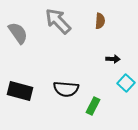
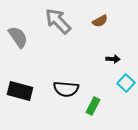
brown semicircle: rotated 56 degrees clockwise
gray semicircle: moved 4 px down
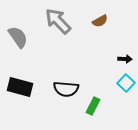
black arrow: moved 12 px right
black rectangle: moved 4 px up
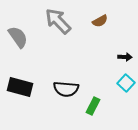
black arrow: moved 2 px up
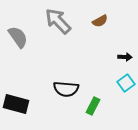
cyan square: rotated 12 degrees clockwise
black rectangle: moved 4 px left, 17 px down
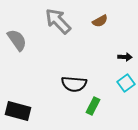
gray semicircle: moved 1 px left, 3 px down
black semicircle: moved 8 px right, 5 px up
black rectangle: moved 2 px right, 7 px down
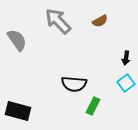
black arrow: moved 1 px right, 1 px down; rotated 96 degrees clockwise
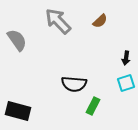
brown semicircle: rotated 14 degrees counterclockwise
cyan square: rotated 18 degrees clockwise
